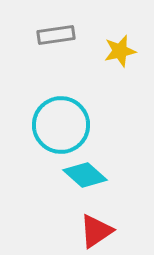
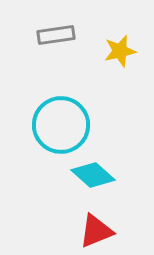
cyan diamond: moved 8 px right
red triangle: rotated 12 degrees clockwise
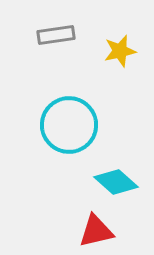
cyan circle: moved 8 px right
cyan diamond: moved 23 px right, 7 px down
red triangle: rotated 9 degrees clockwise
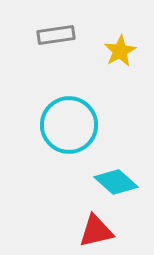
yellow star: rotated 16 degrees counterclockwise
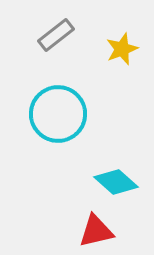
gray rectangle: rotated 30 degrees counterclockwise
yellow star: moved 2 px right, 2 px up; rotated 8 degrees clockwise
cyan circle: moved 11 px left, 11 px up
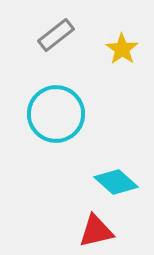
yellow star: rotated 16 degrees counterclockwise
cyan circle: moved 2 px left
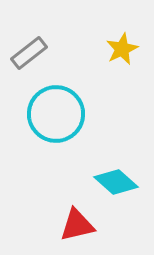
gray rectangle: moved 27 px left, 18 px down
yellow star: rotated 12 degrees clockwise
red triangle: moved 19 px left, 6 px up
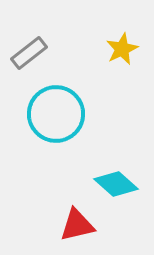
cyan diamond: moved 2 px down
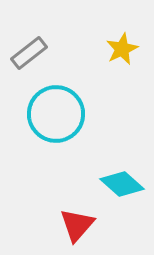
cyan diamond: moved 6 px right
red triangle: rotated 36 degrees counterclockwise
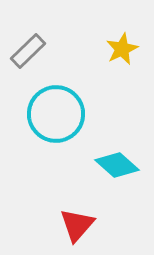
gray rectangle: moved 1 px left, 2 px up; rotated 6 degrees counterclockwise
cyan diamond: moved 5 px left, 19 px up
